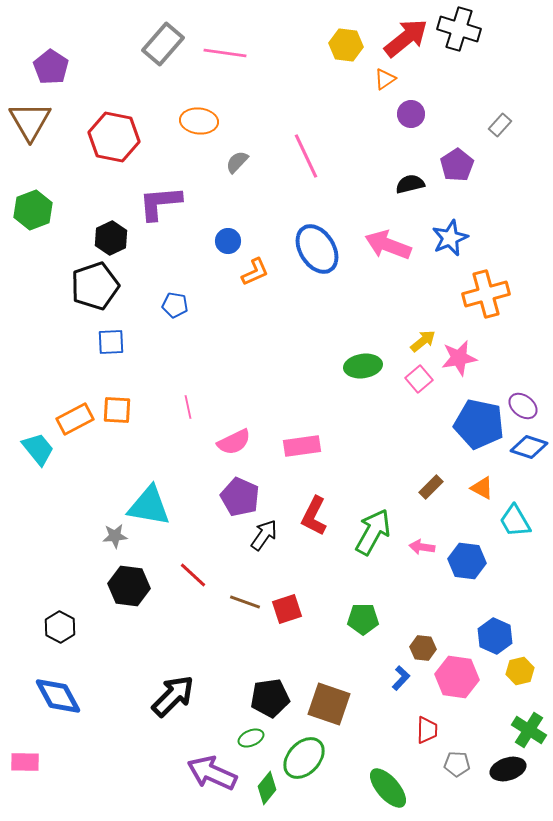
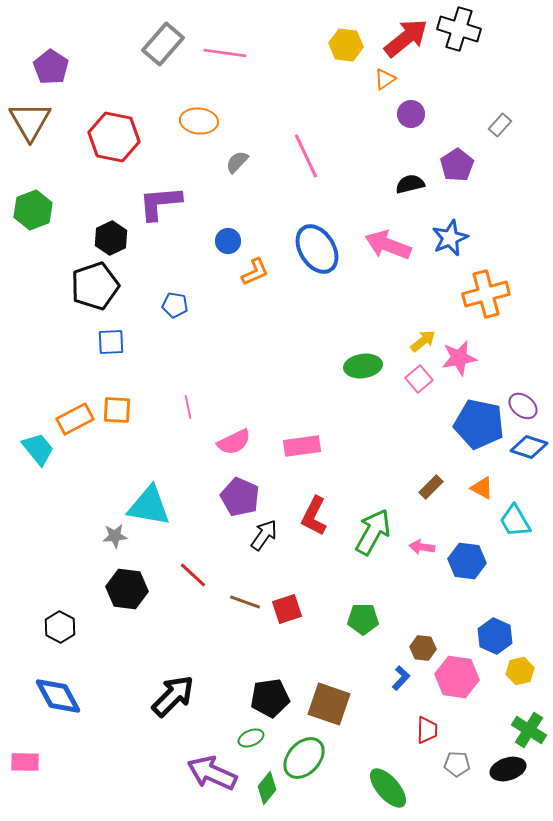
black hexagon at (129, 586): moved 2 px left, 3 px down
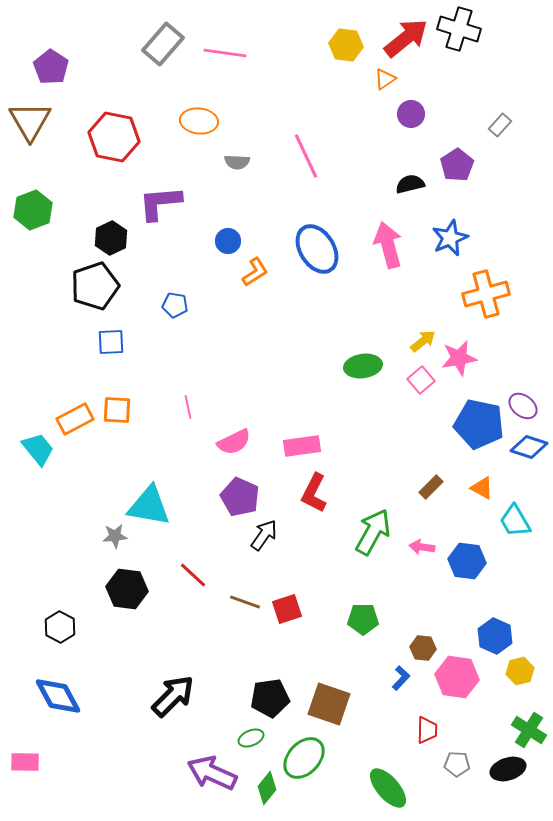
gray semicircle at (237, 162): rotated 130 degrees counterclockwise
pink arrow at (388, 245): rotated 54 degrees clockwise
orange L-shape at (255, 272): rotated 8 degrees counterclockwise
pink square at (419, 379): moved 2 px right, 1 px down
red L-shape at (314, 516): moved 23 px up
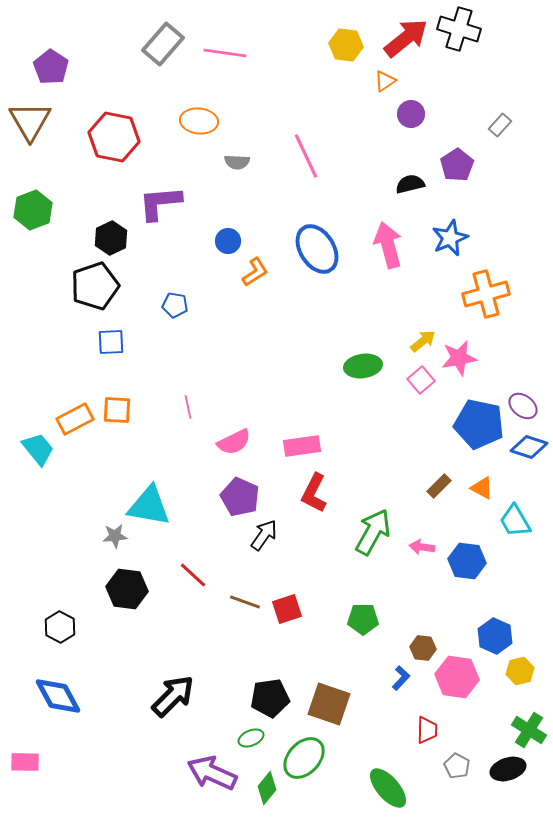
orange triangle at (385, 79): moved 2 px down
brown rectangle at (431, 487): moved 8 px right, 1 px up
gray pentagon at (457, 764): moved 2 px down; rotated 25 degrees clockwise
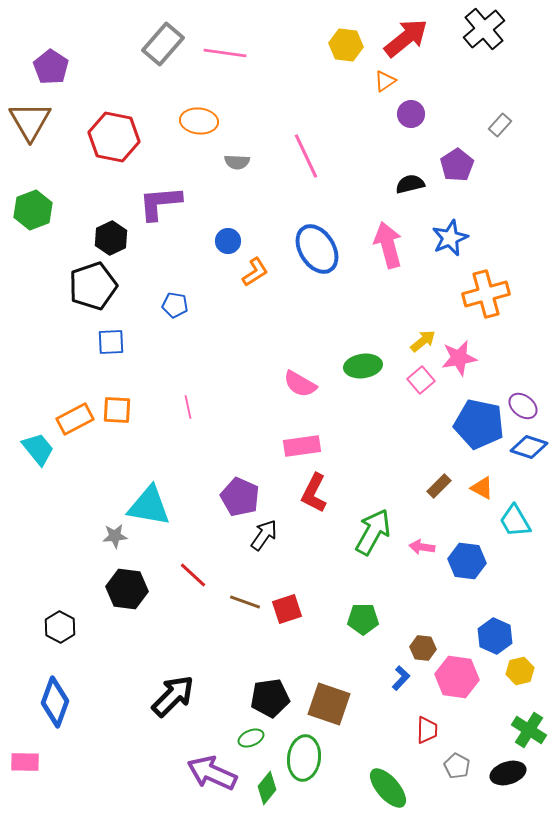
black cross at (459, 29): moved 25 px right; rotated 33 degrees clockwise
black pentagon at (95, 286): moved 2 px left
pink semicircle at (234, 442): moved 66 px right, 58 px up; rotated 56 degrees clockwise
blue diamond at (58, 696): moved 3 px left, 6 px down; rotated 48 degrees clockwise
green ellipse at (304, 758): rotated 36 degrees counterclockwise
black ellipse at (508, 769): moved 4 px down
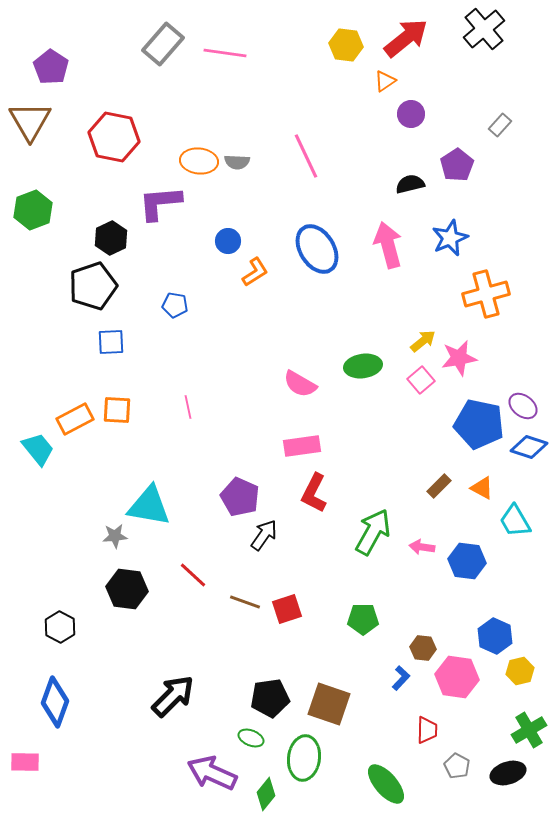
orange ellipse at (199, 121): moved 40 px down
green cross at (529, 730): rotated 28 degrees clockwise
green ellipse at (251, 738): rotated 45 degrees clockwise
green diamond at (267, 788): moved 1 px left, 6 px down
green ellipse at (388, 788): moved 2 px left, 4 px up
